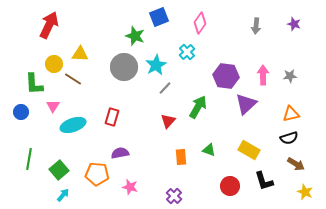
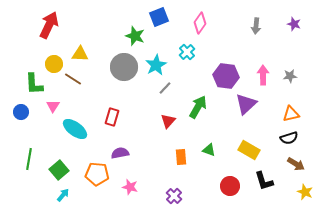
cyan ellipse: moved 2 px right, 4 px down; rotated 55 degrees clockwise
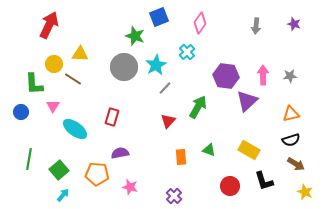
purple triangle: moved 1 px right, 3 px up
black semicircle: moved 2 px right, 2 px down
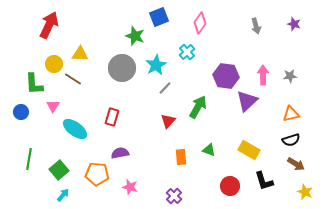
gray arrow: rotated 21 degrees counterclockwise
gray circle: moved 2 px left, 1 px down
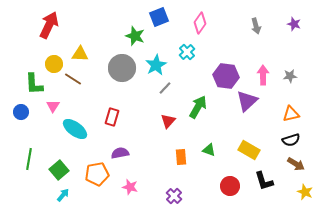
orange pentagon: rotated 15 degrees counterclockwise
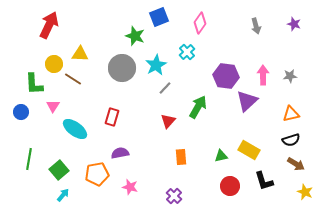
green triangle: moved 12 px right, 6 px down; rotated 32 degrees counterclockwise
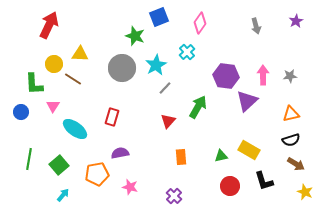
purple star: moved 2 px right, 3 px up; rotated 24 degrees clockwise
green square: moved 5 px up
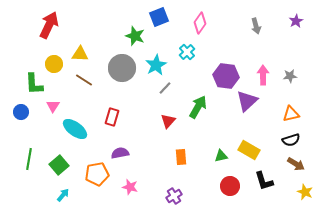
brown line: moved 11 px right, 1 px down
purple cross: rotated 14 degrees clockwise
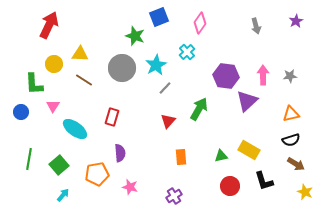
green arrow: moved 1 px right, 2 px down
purple semicircle: rotated 96 degrees clockwise
